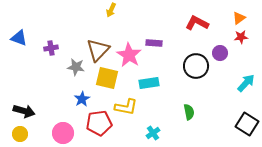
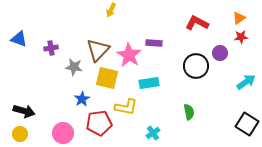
blue triangle: moved 1 px down
gray star: moved 2 px left
cyan arrow: moved 1 px up; rotated 12 degrees clockwise
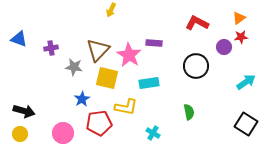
purple circle: moved 4 px right, 6 px up
black square: moved 1 px left
cyan cross: rotated 24 degrees counterclockwise
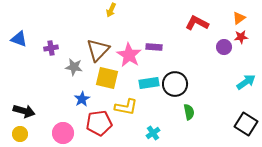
purple rectangle: moved 4 px down
black circle: moved 21 px left, 18 px down
cyan cross: rotated 24 degrees clockwise
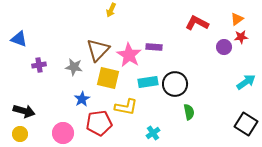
orange triangle: moved 2 px left, 1 px down
purple cross: moved 12 px left, 17 px down
yellow square: moved 1 px right
cyan rectangle: moved 1 px left, 1 px up
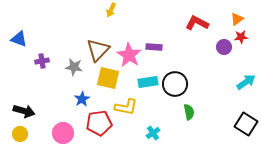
purple cross: moved 3 px right, 4 px up
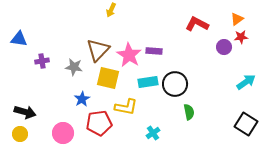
red L-shape: moved 1 px down
blue triangle: rotated 12 degrees counterclockwise
purple rectangle: moved 4 px down
black arrow: moved 1 px right, 1 px down
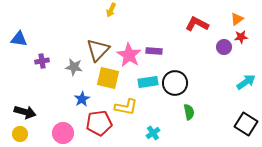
black circle: moved 1 px up
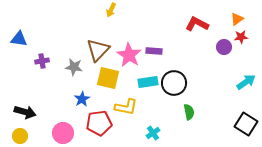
black circle: moved 1 px left
yellow circle: moved 2 px down
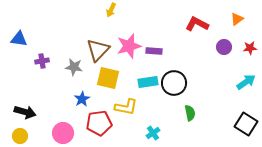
red star: moved 9 px right, 11 px down
pink star: moved 9 px up; rotated 25 degrees clockwise
green semicircle: moved 1 px right, 1 px down
